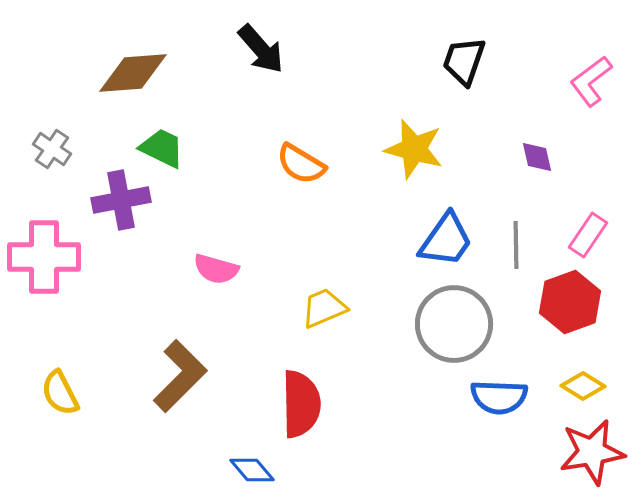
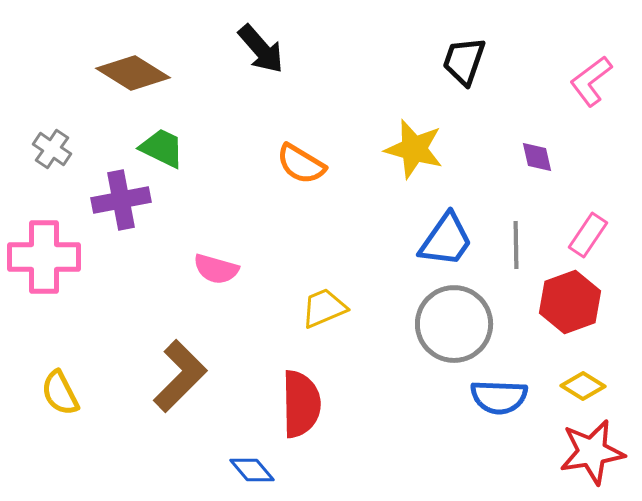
brown diamond: rotated 36 degrees clockwise
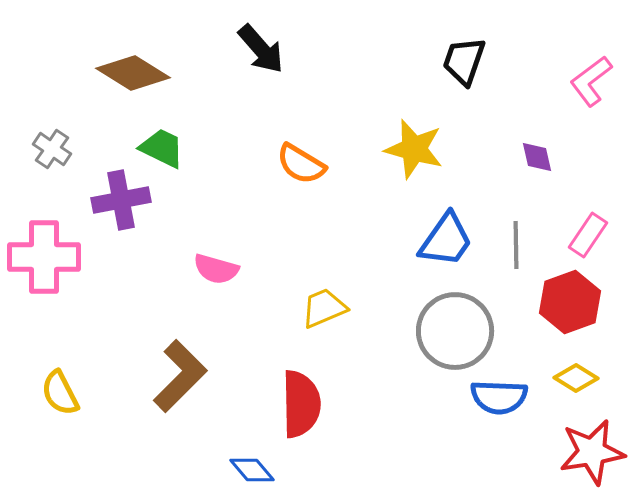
gray circle: moved 1 px right, 7 px down
yellow diamond: moved 7 px left, 8 px up
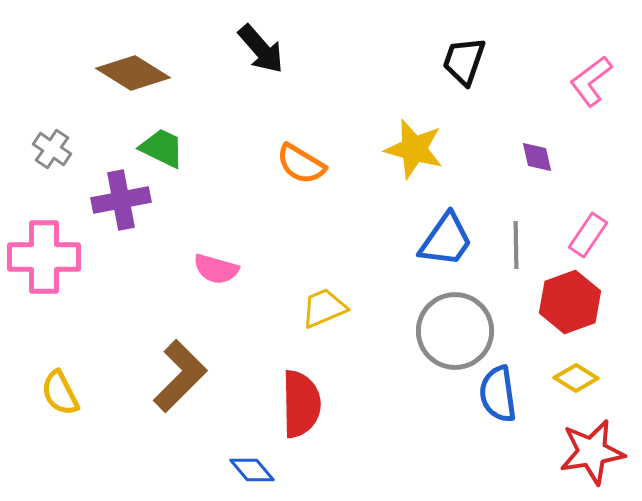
blue semicircle: moved 1 px left, 3 px up; rotated 80 degrees clockwise
